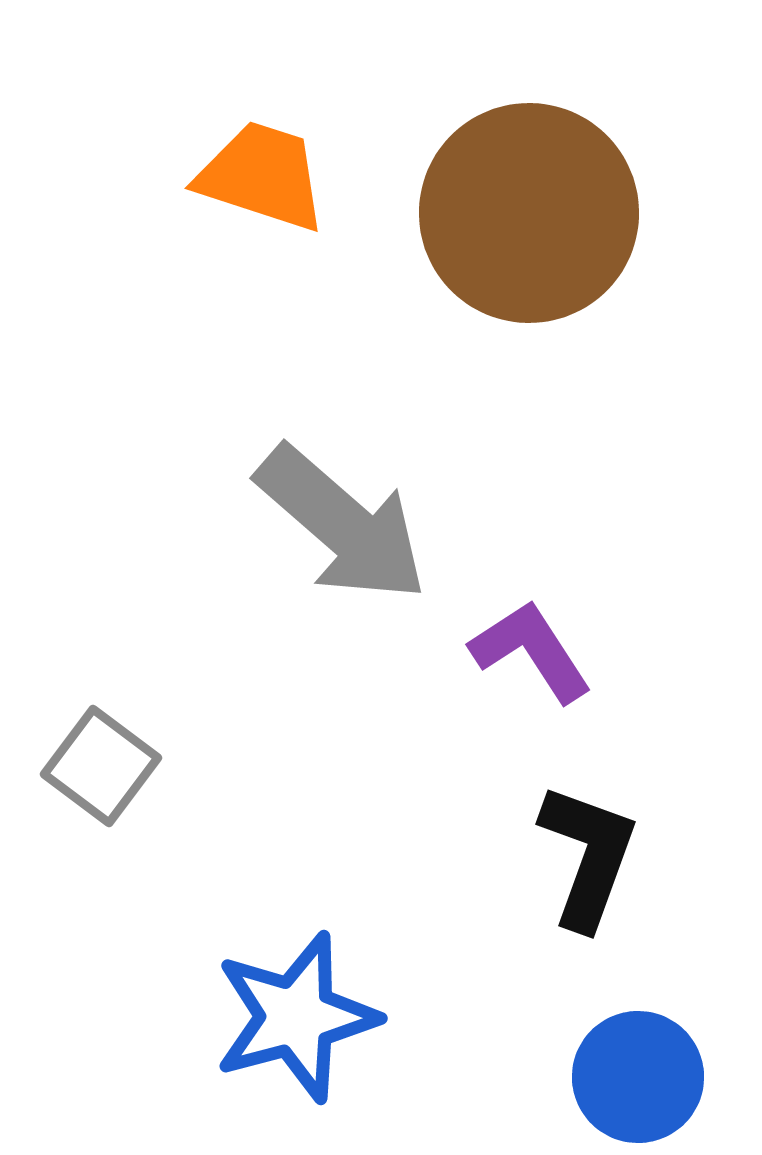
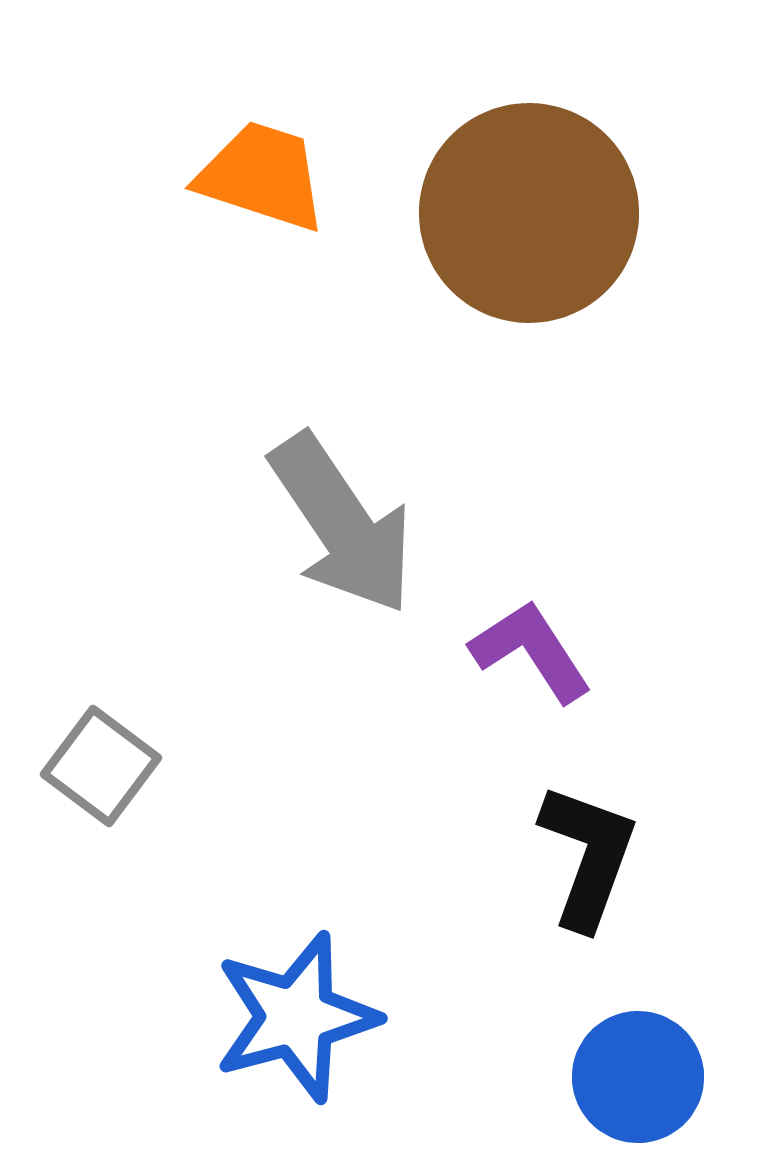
gray arrow: rotated 15 degrees clockwise
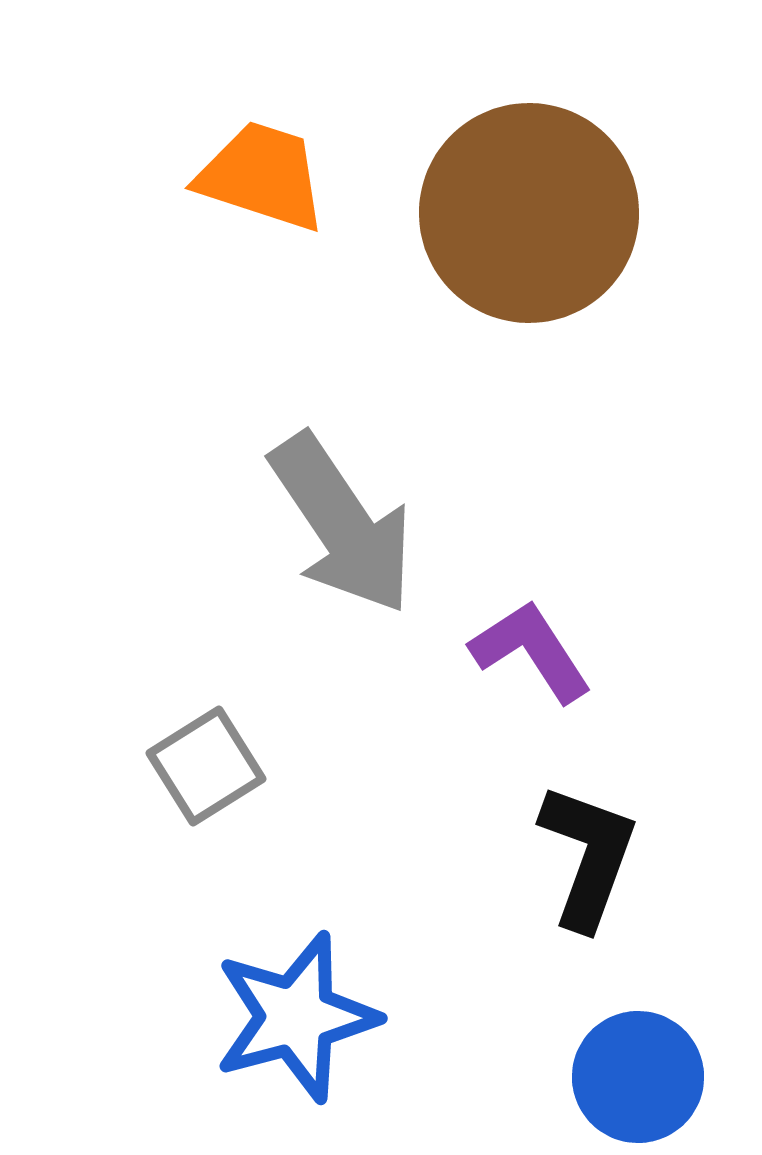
gray square: moved 105 px right; rotated 21 degrees clockwise
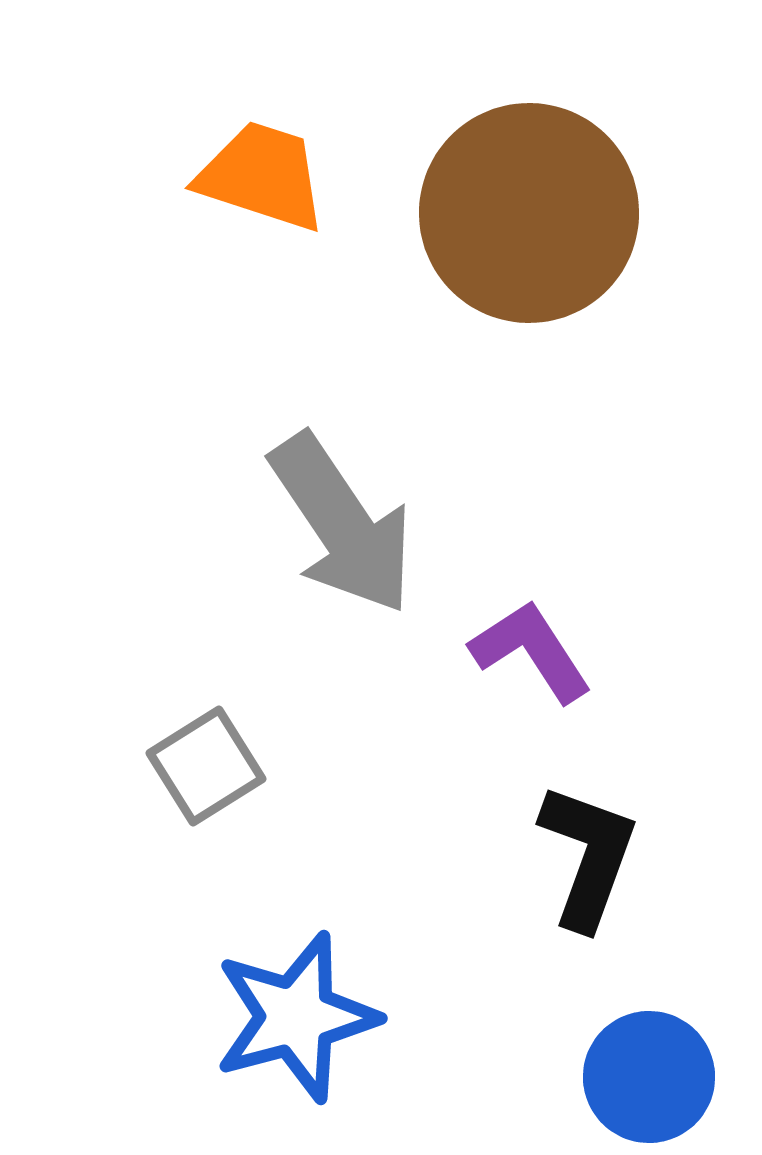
blue circle: moved 11 px right
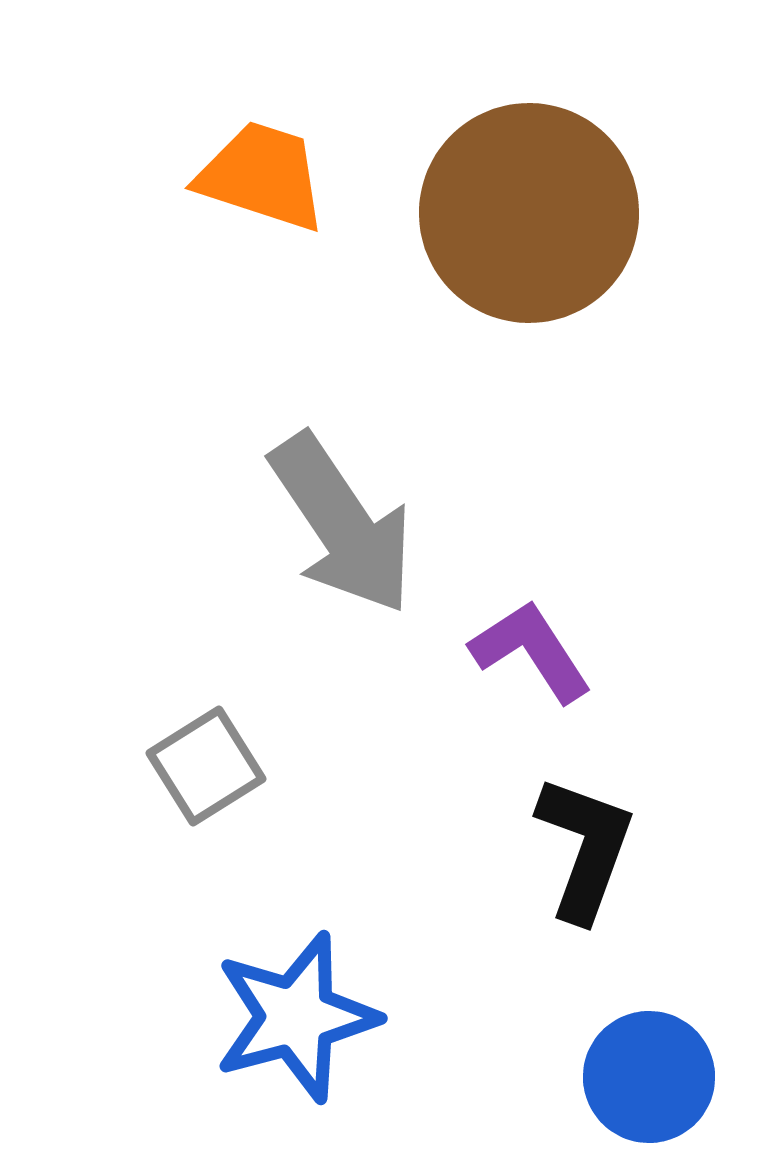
black L-shape: moved 3 px left, 8 px up
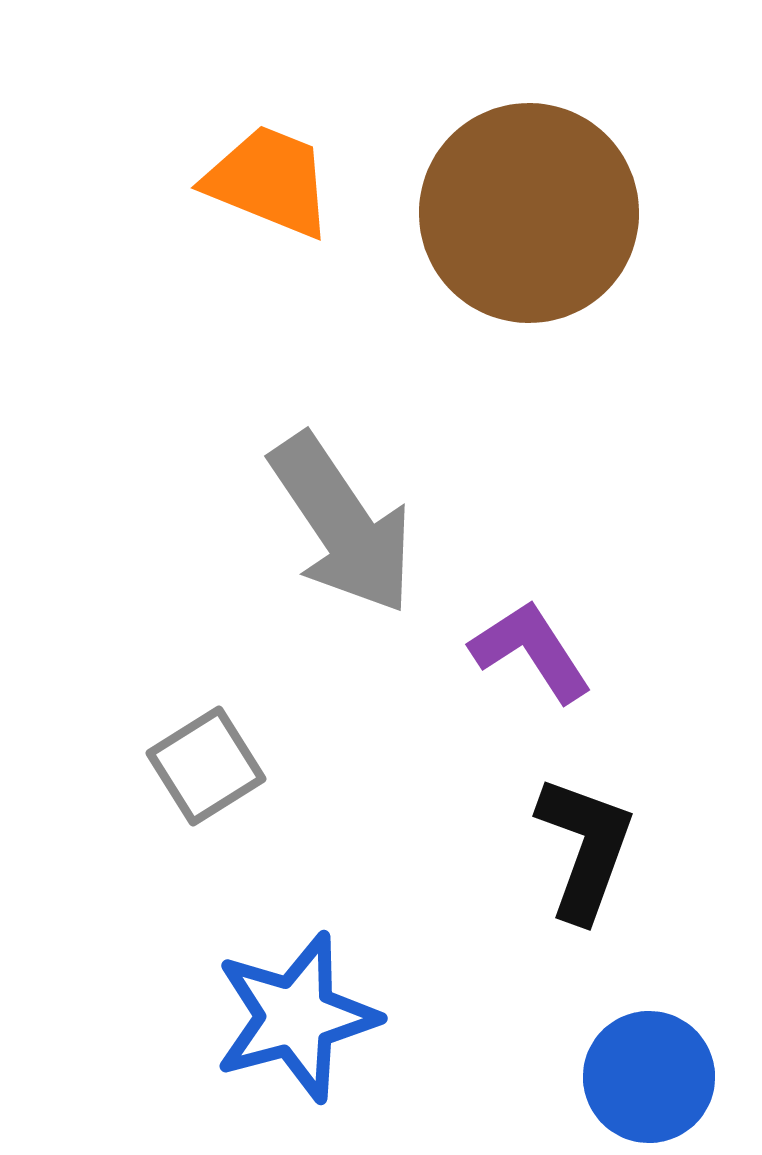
orange trapezoid: moved 7 px right, 5 px down; rotated 4 degrees clockwise
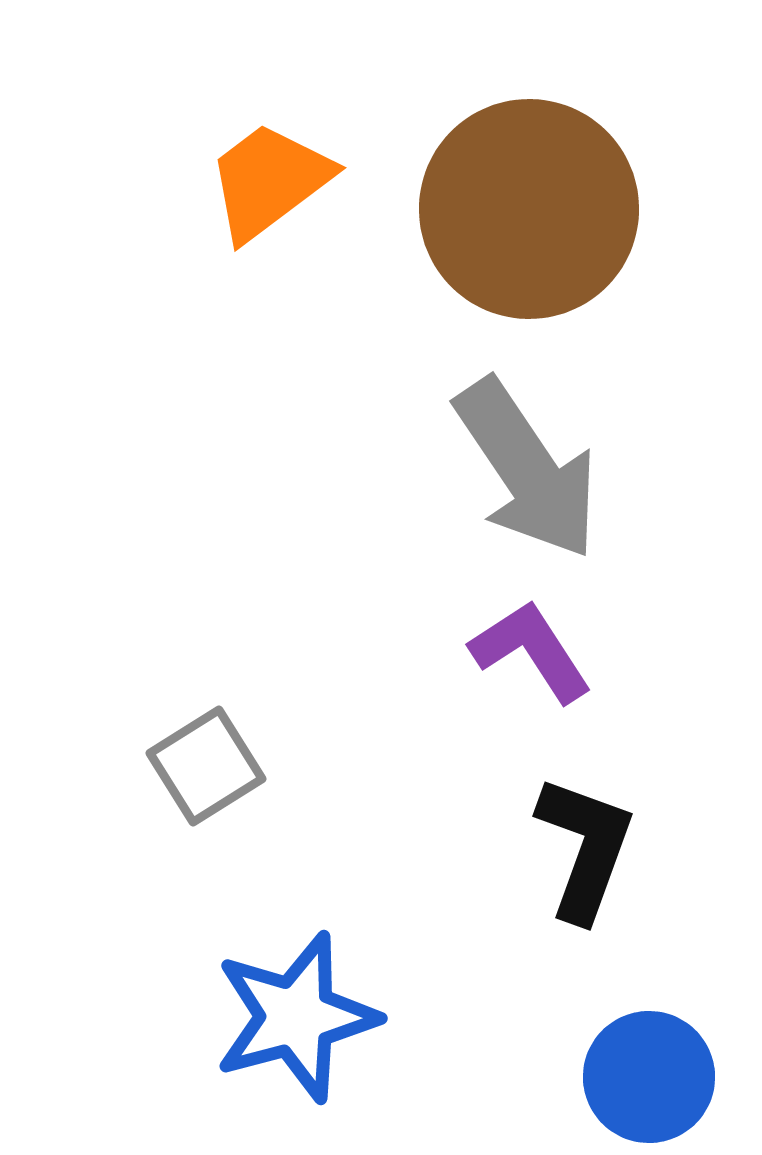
orange trapezoid: rotated 59 degrees counterclockwise
brown circle: moved 4 px up
gray arrow: moved 185 px right, 55 px up
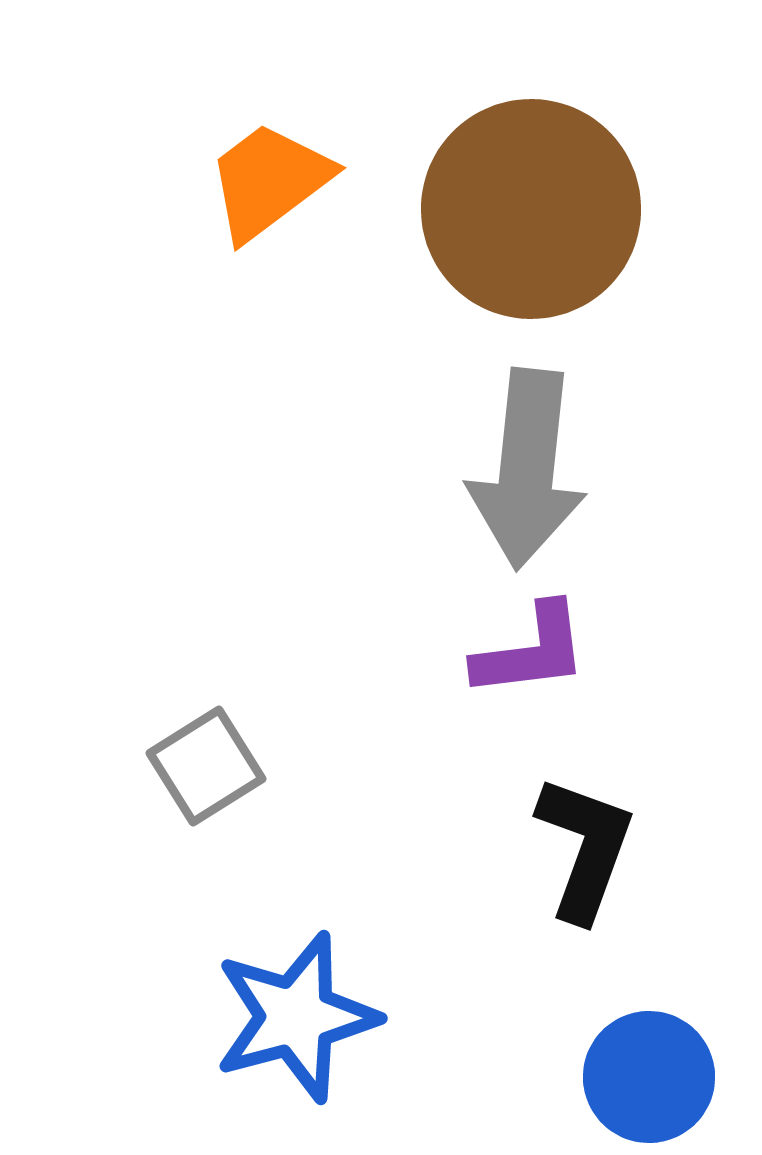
brown circle: moved 2 px right
gray arrow: rotated 40 degrees clockwise
purple L-shape: rotated 116 degrees clockwise
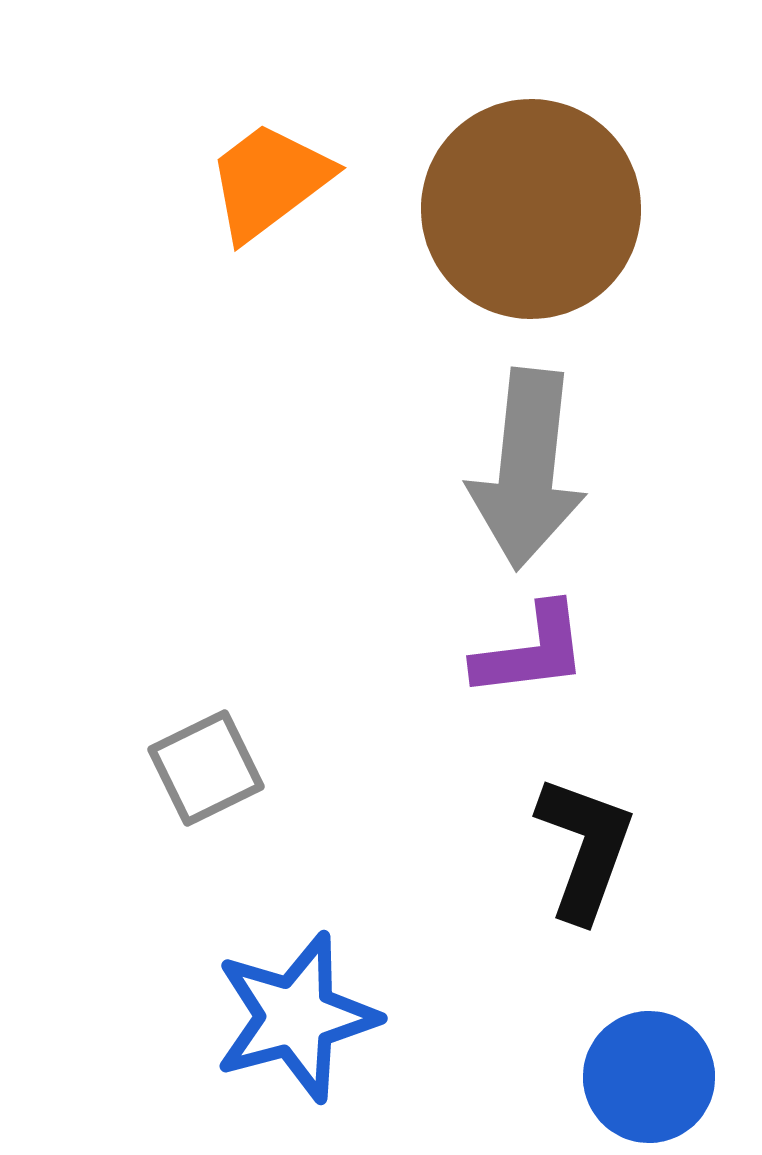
gray square: moved 2 px down; rotated 6 degrees clockwise
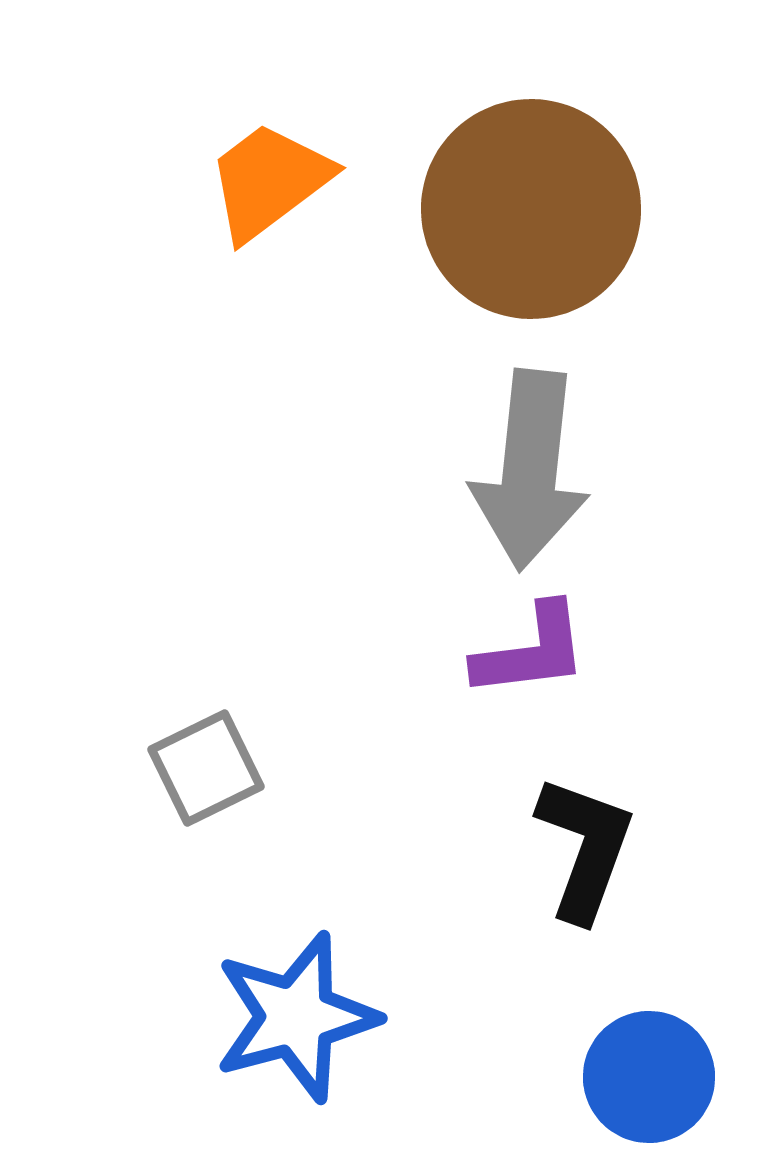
gray arrow: moved 3 px right, 1 px down
